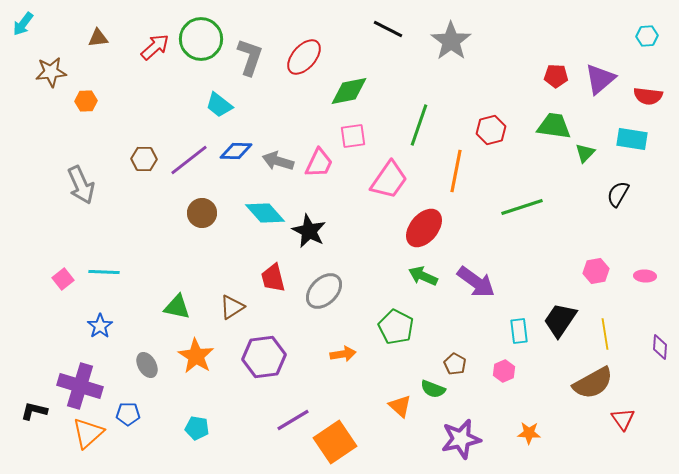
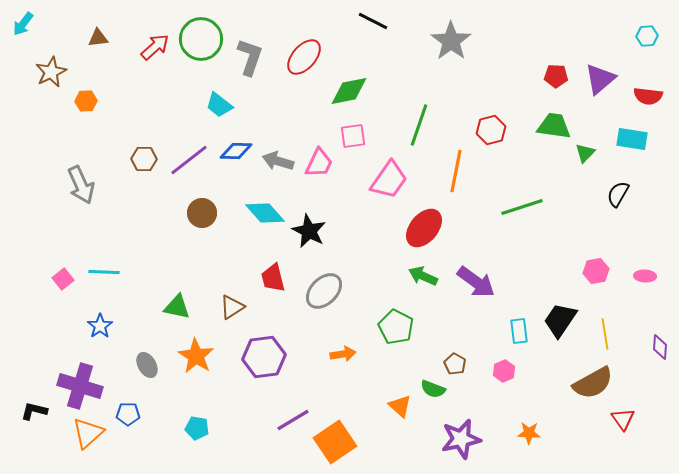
black line at (388, 29): moved 15 px left, 8 px up
brown star at (51, 72): rotated 20 degrees counterclockwise
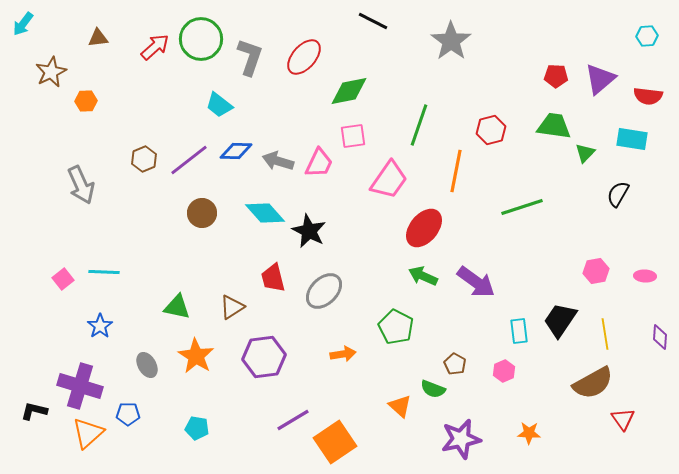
brown hexagon at (144, 159): rotated 25 degrees counterclockwise
purple diamond at (660, 347): moved 10 px up
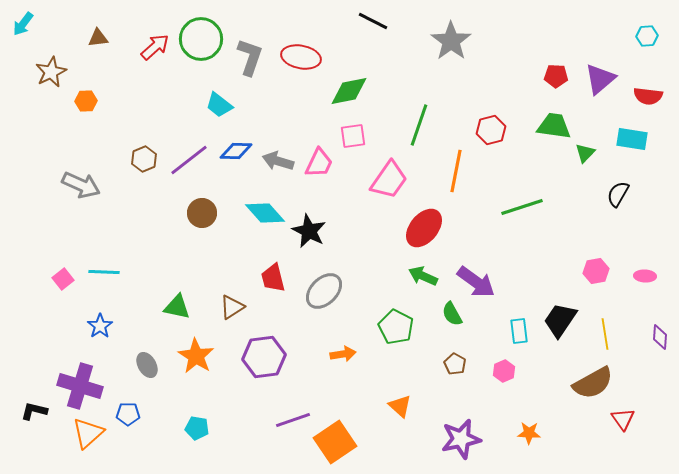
red ellipse at (304, 57): moved 3 px left; rotated 60 degrees clockwise
gray arrow at (81, 185): rotated 42 degrees counterclockwise
green semicircle at (433, 389): moved 19 px right, 75 px up; rotated 40 degrees clockwise
purple line at (293, 420): rotated 12 degrees clockwise
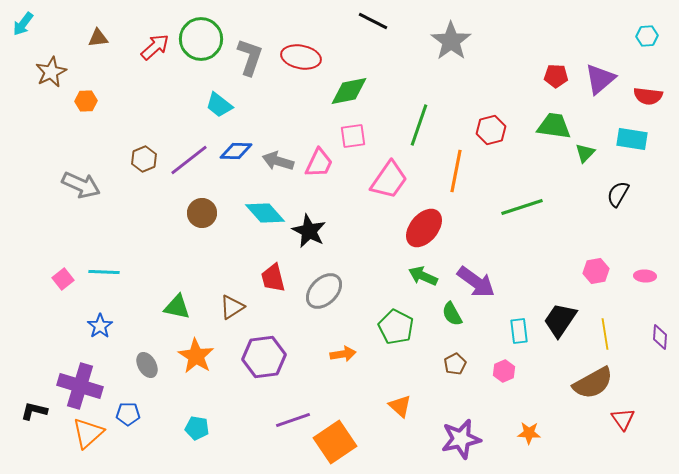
brown pentagon at (455, 364): rotated 15 degrees clockwise
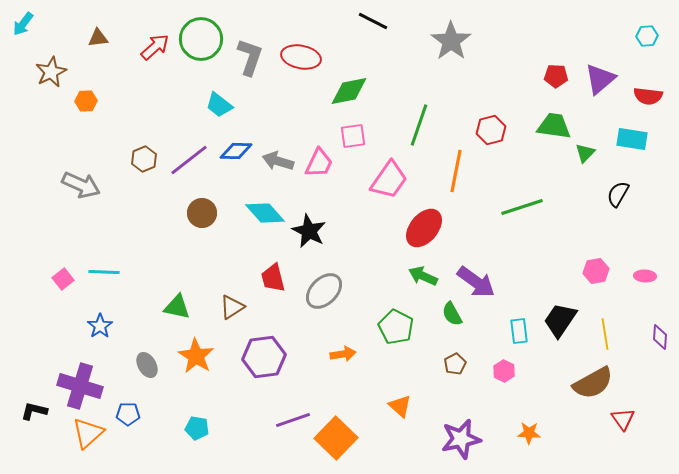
pink hexagon at (504, 371): rotated 10 degrees counterclockwise
orange square at (335, 442): moved 1 px right, 4 px up; rotated 12 degrees counterclockwise
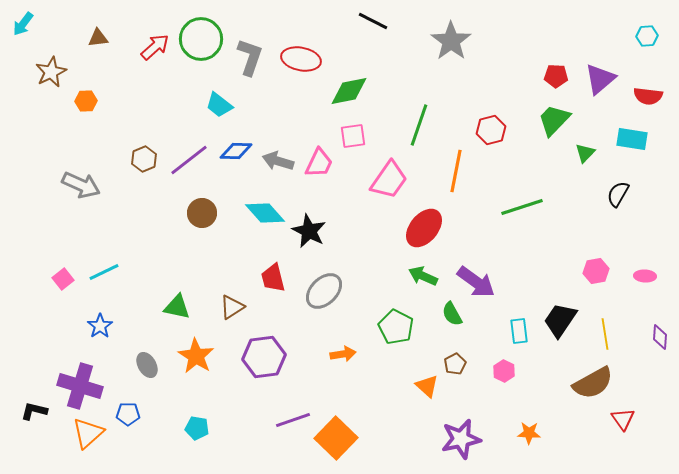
red ellipse at (301, 57): moved 2 px down
green trapezoid at (554, 126): moved 6 px up; rotated 54 degrees counterclockwise
cyan line at (104, 272): rotated 28 degrees counterclockwise
orange triangle at (400, 406): moved 27 px right, 20 px up
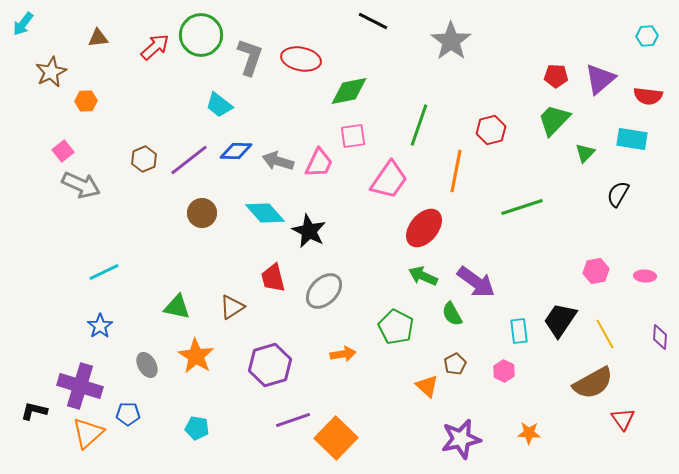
green circle at (201, 39): moved 4 px up
pink square at (63, 279): moved 128 px up
yellow line at (605, 334): rotated 20 degrees counterclockwise
purple hexagon at (264, 357): moved 6 px right, 8 px down; rotated 9 degrees counterclockwise
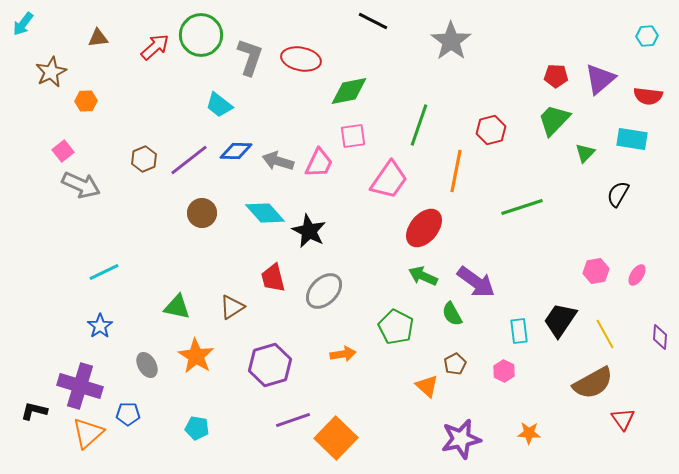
pink ellipse at (645, 276): moved 8 px left, 1 px up; rotated 60 degrees counterclockwise
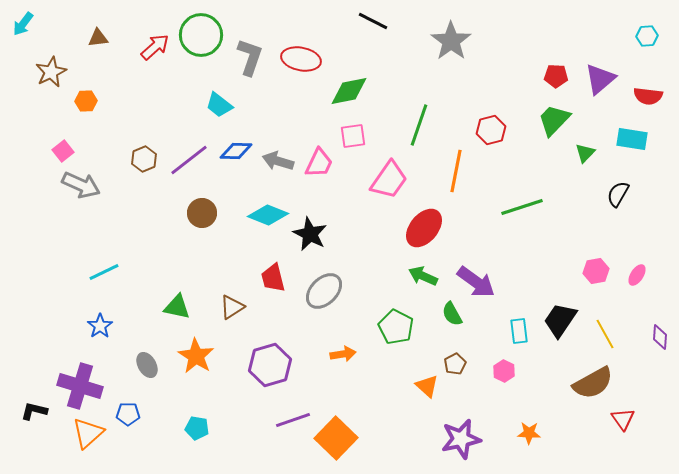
cyan diamond at (265, 213): moved 3 px right, 2 px down; rotated 27 degrees counterclockwise
black star at (309, 231): moved 1 px right, 3 px down
